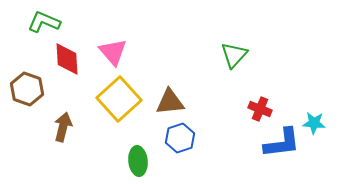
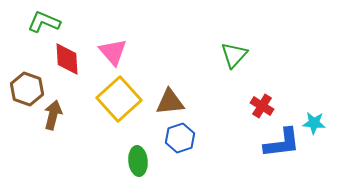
red cross: moved 2 px right, 3 px up; rotated 10 degrees clockwise
brown arrow: moved 10 px left, 12 px up
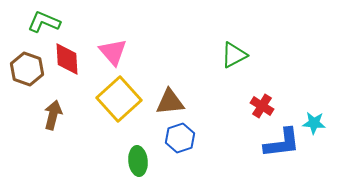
green triangle: rotated 20 degrees clockwise
brown hexagon: moved 20 px up
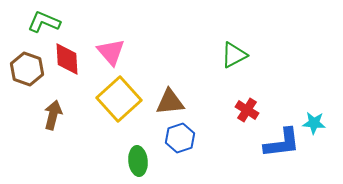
pink triangle: moved 2 px left
red cross: moved 15 px left, 4 px down
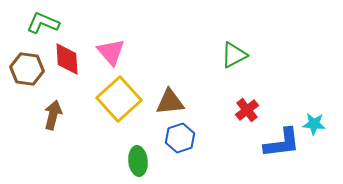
green L-shape: moved 1 px left, 1 px down
brown hexagon: rotated 12 degrees counterclockwise
red cross: rotated 20 degrees clockwise
cyan star: moved 1 px down
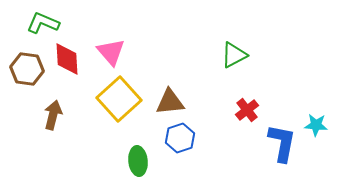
cyan star: moved 2 px right, 1 px down
blue L-shape: rotated 72 degrees counterclockwise
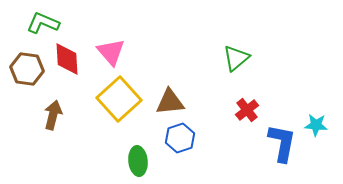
green triangle: moved 2 px right, 3 px down; rotated 12 degrees counterclockwise
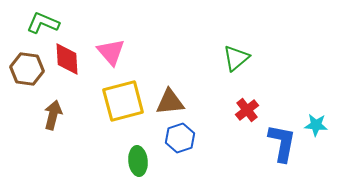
yellow square: moved 4 px right, 2 px down; rotated 27 degrees clockwise
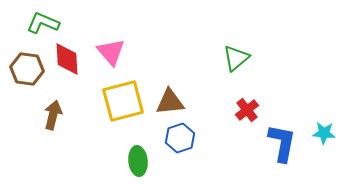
cyan star: moved 8 px right, 8 px down
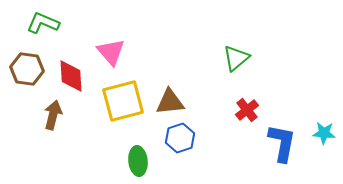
red diamond: moved 4 px right, 17 px down
